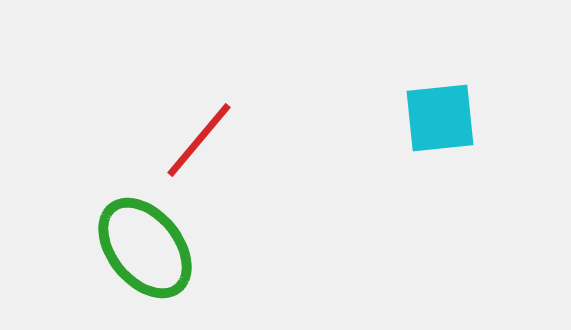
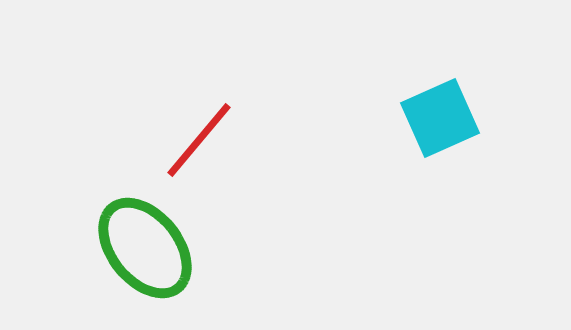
cyan square: rotated 18 degrees counterclockwise
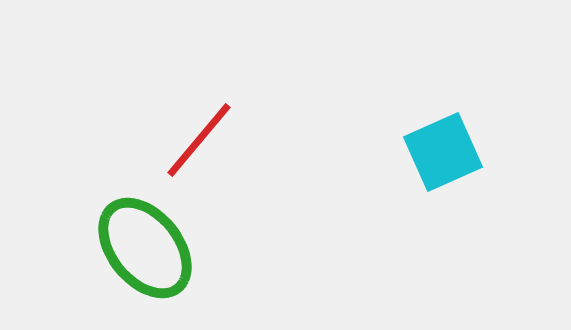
cyan square: moved 3 px right, 34 px down
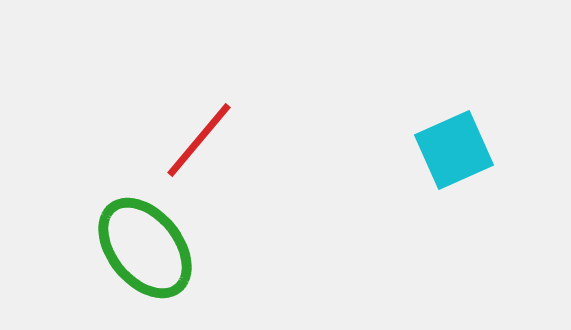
cyan square: moved 11 px right, 2 px up
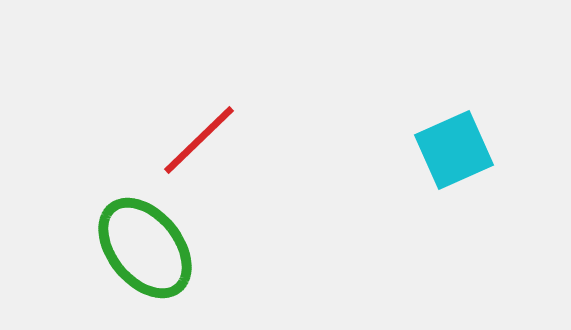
red line: rotated 6 degrees clockwise
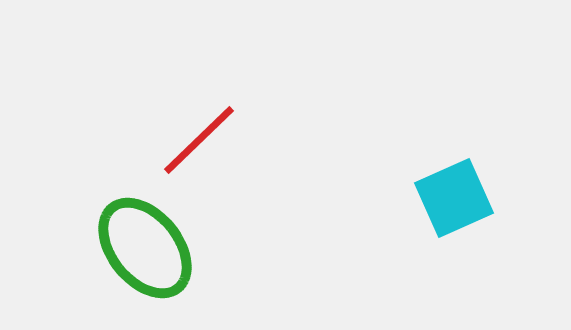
cyan square: moved 48 px down
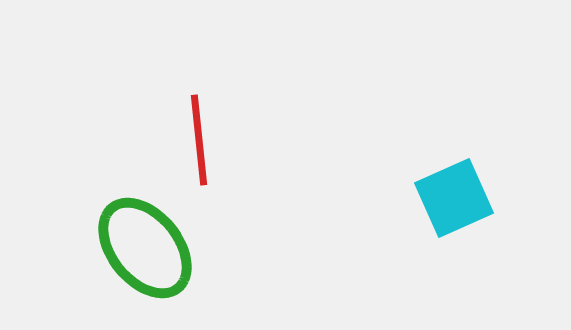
red line: rotated 52 degrees counterclockwise
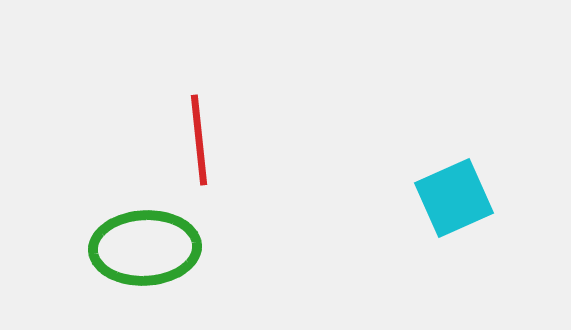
green ellipse: rotated 54 degrees counterclockwise
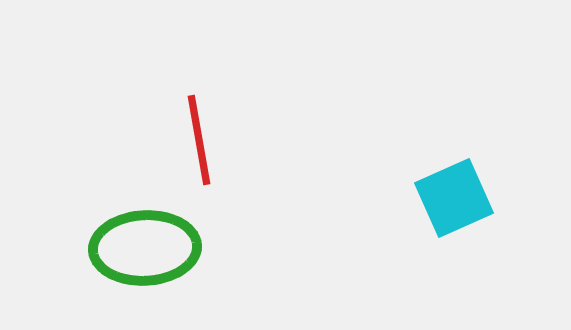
red line: rotated 4 degrees counterclockwise
